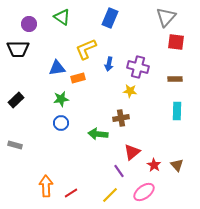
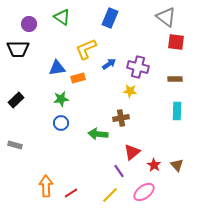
gray triangle: rotated 35 degrees counterclockwise
blue arrow: rotated 136 degrees counterclockwise
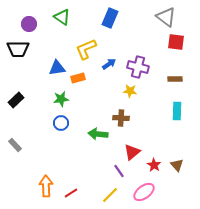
brown cross: rotated 14 degrees clockwise
gray rectangle: rotated 32 degrees clockwise
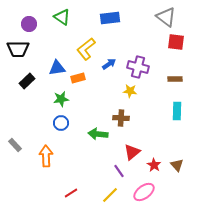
blue rectangle: rotated 60 degrees clockwise
yellow L-shape: rotated 15 degrees counterclockwise
black rectangle: moved 11 px right, 19 px up
orange arrow: moved 30 px up
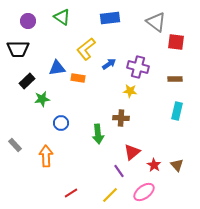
gray triangle: moved 10 px left, 5 px down
purple circle: moved 1 px left, 3 px up
orange rectangle: rotated 24 degrees clockwise
green star: moved 19 px left
cyan rectangle: rotated 12 degrees clockwise
green arrow: rotated 102 degrees counterclockwise
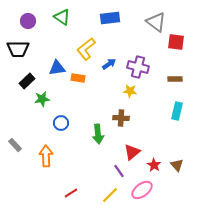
pink ellipse: moved 2 px left, 2 px up
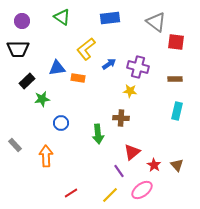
purple circle: moved 6 px left
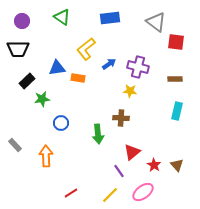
pink ellipse: moved 1 px right, 2 px down
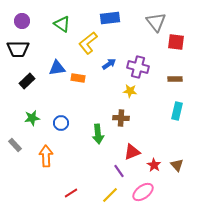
green triangle: moved 7 px down
gray triangle: rotated 15 degrees clockwise
yellow L-shape: moved 2 px right, 6 px up
green star: moved 10 px left, 19 px down
red triangle: rotated 18 degrees clockwise
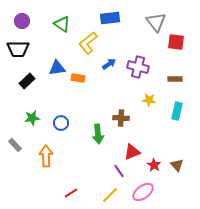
yellow star: moved 19 px right, 9 px down
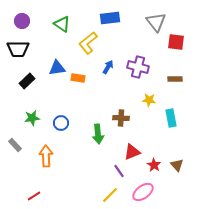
blue arrow: moved 1 px left, 3 px down; rotated 24 degrees counterclockwise
cyan rectangle: moved 6 px left, 7 px down; rotated 24 degrees counterclockwise
red line: moved 37 px left, 3 px down
